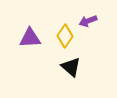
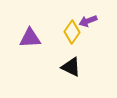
yellow diamond: moved 7 px right, 4 px up
black triangle: rotated 15 degrees counterclockwise
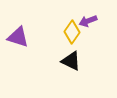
purple triangle: moved 12 px left, 1 px up; rotated 20 degrees clockwise
black triangle: moved 6 px up
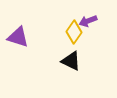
yellow diamond: moved 2 px right
